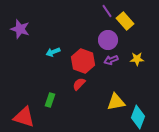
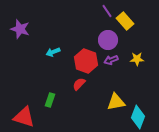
red hexagon: moved 3 px right
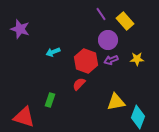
purple line: moved 6 px left, 3 px down
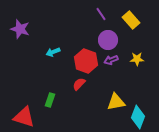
yellow rectangle: moved 6 px right, 1 px up
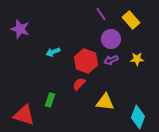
purple circle: moved 3 px right, 1 px up
yellow triangle: moved 11 px left; rotated 18 degrees clockwise
red triangle: moved 2 px up
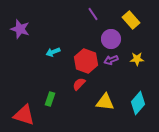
purple line: moved 8 px left
green rectangle: moved 1 px up
cyan diamond: moved 14 px up; rotated 20 degrees clockwise
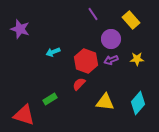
green rectangle: rotated 40 degrees clockwise
